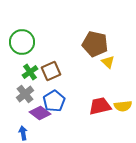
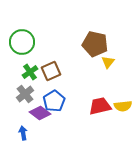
yellow triangle: rotated 24 degrees clockwise
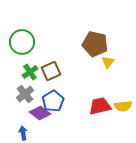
blue pentagon: moved 1 px left
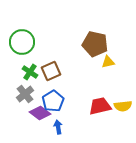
yellow triangle: rotated 40 degrees clockwise
green cross: rotated 21 degrees counterclockwise
blue arrow: moved 35 px right, 6 px up
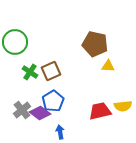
green circle: moved 7 px left
yellow triangle: moved 4 px down; rotated 16 degrees clockwise
gray cross: moved 3 px left, 16 px down
red trapezoid: moved 5 px down
blue arrow: moved 2 px right, 5 px down
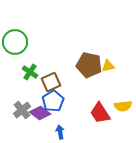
brown pentagon: moved 6 px left, 21 px down
yellow triangle: rotated 16 degrees counterclockwise
brown square: moved 11 px down
red trapezoid: moved 2 px down; rotated 110 degrees counterclockwise
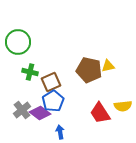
green circle: moved 3 px right
brown pentagon: moved 5 px down
green cross: rotated 21 degrees counterclockwise
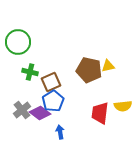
red trapezoid: rotated 40 degrees clockwise
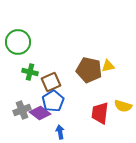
yellow semicircle: rotated 24 degrees clockwise
gray cross: rotated 18 degrees clockwise
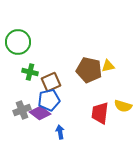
blue pentagon: moved 4 px left, 1 px up; rotated 20 degrees clockwise
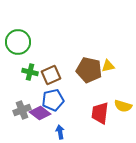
brown square: moved 7 px up
blue pentagon: moved 4 px right
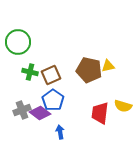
blue pentagon: rotated 25 degrees counterclockwise
